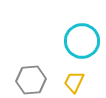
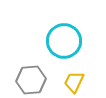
cyan circle: moved 18 px left
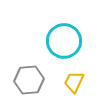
gray hexagon: moved 2 px left
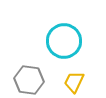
gray hexagon: rotated 12 degrees clockwise
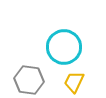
cyan circle: moved 6 px down
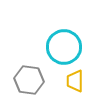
yellow trapezoid: moved 1 px right, 1 px up; rotated 25 degrees counterclockwise
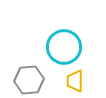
gray hexagon: rotated 12 degrees counterclockwise
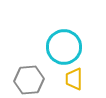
yellow trapezoid: moved 1 px left, 2 px up
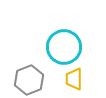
gray hexagon: rotated 16 degrees counterclockwise
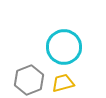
yellow trapezoid: moved 11 px left, 4 px down; rotated 75 degrees clockwise
